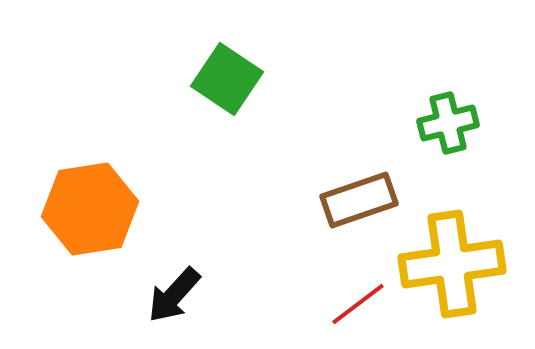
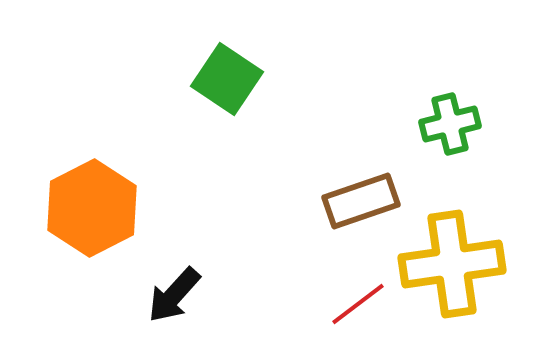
green cross: moved 2 px right, 1 px down
brown rectangle: moved 2 px right, 1 px down
orange hexagon: moved 2 px right, 1 px up; rotated 18 degrees counterclockwise
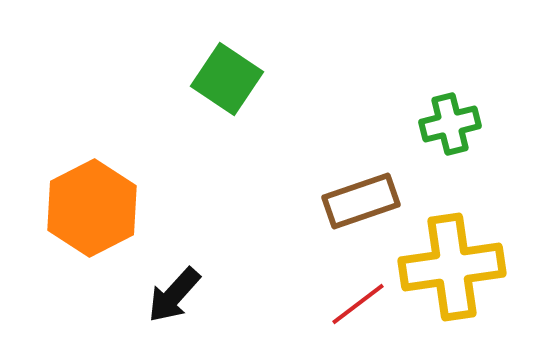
yellow cross: moved 3 px down
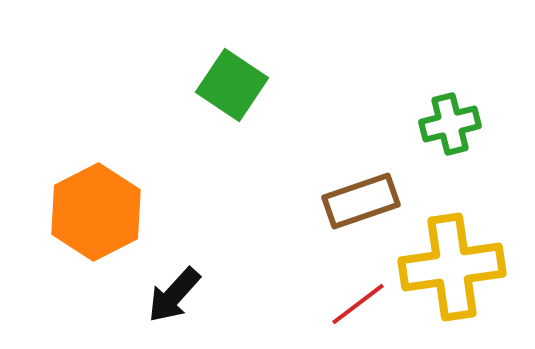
green square: moved 5 px right, 6 px down
orange hexagon: moved 4 px right, 4 px down
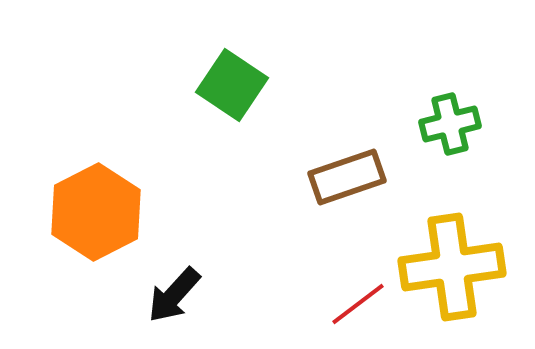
brown rectangle: moved 14 px left, 24 px up
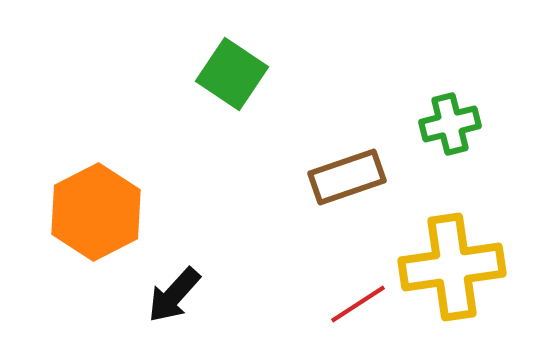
green square: moved 11 px up
red line: rotated 4 degrees clockwise
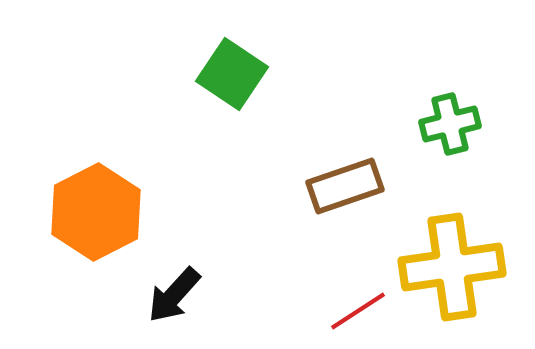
brown rectangle: moved 2 px left, 9 px down
red line: moved 7 px down
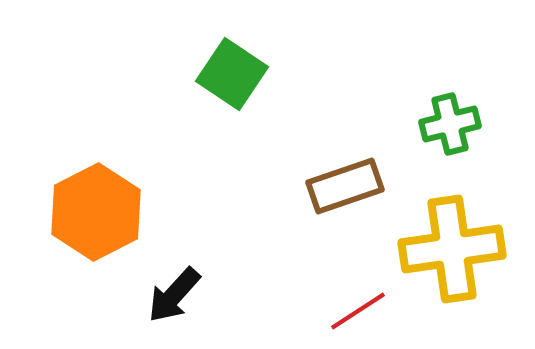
yellow cross: moved 18 px up
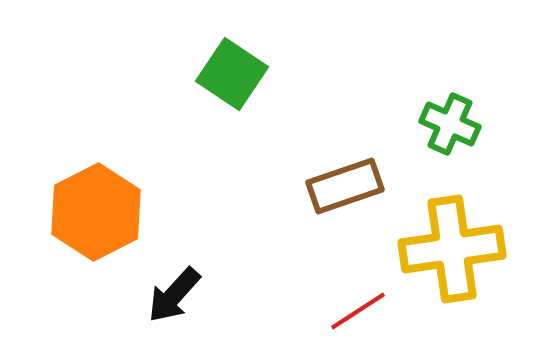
green cross: rotated 38 degrees clockwise
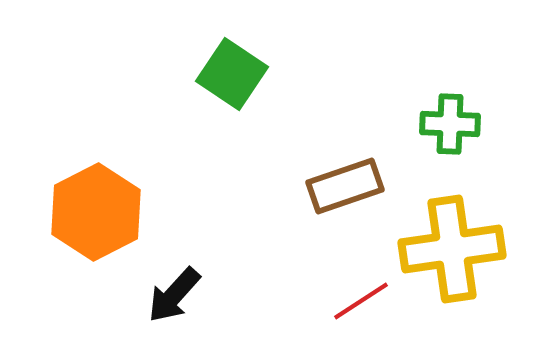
green cross: rotated 22 degrees counterclockwise
red line: moved 3 px right, 10 px up
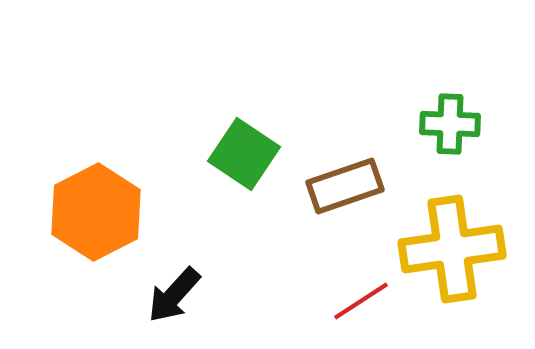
green square: moved 12 px right, 80 px down
